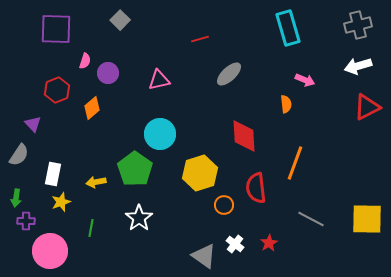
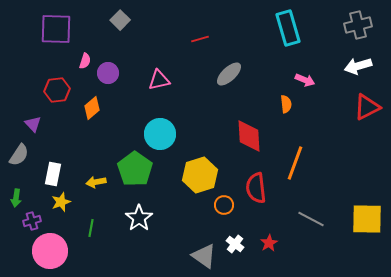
red hexagon: rotated 15 degrees clockwise
red diamond: moved 5 px right
yellow hexagon: moved 2 px down
purple cross: moved 6 px right; rotated 18 degrees counterclockwise
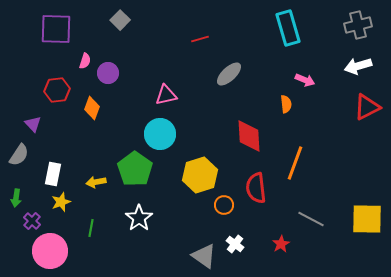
pink triangle: moved 7 px right, 15 px down
orange diamond: rotated 30 degrees counterclockwise
purple cross: rotated 30 degrees counterclockwise
red star: moved 12 px right, 1 px down
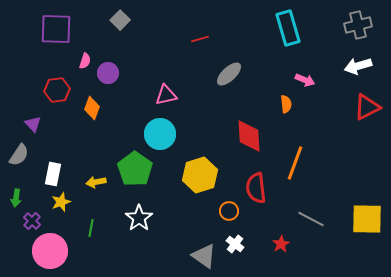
orange circle: moved 5 px right, 6 px down
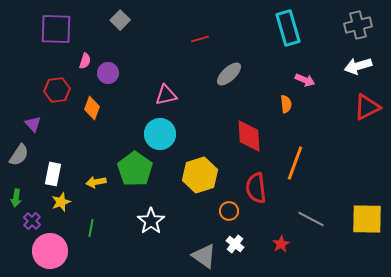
white star: moved 12 px right, 3 px down
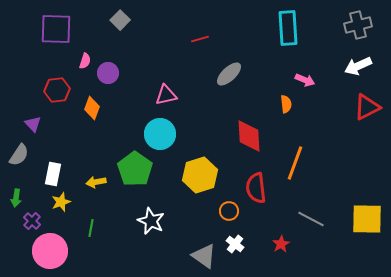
cyan rectangle: rotated 12 degrees clockwise
white arrow: rotated 8 degrees counterclockwise
white star: rotated 12 degrees counterclockwise
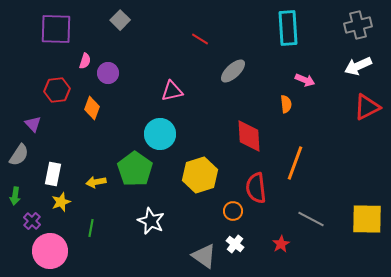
red line: rotated 48 degrees clockwise
gray ellipse: moved 4 px right, 3 px up
pink triangle: moved 6 px right, 4 px up
green arrow: moved 1 px left, 2 px up
orange circle: moved 4 px right
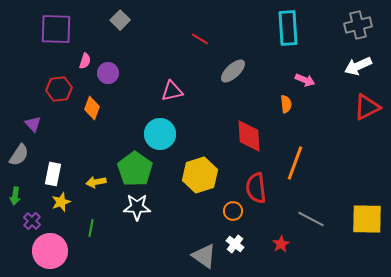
red hexagon: moved 2 px right, 1 px up
white star: moved 14 px left, 14 px up; rotated 24 degrees counterclockwise
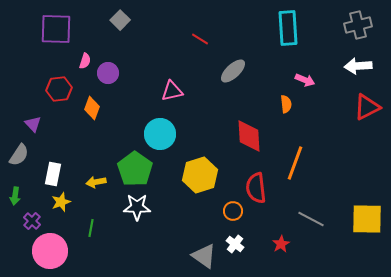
white arrow: rotated 20 degrees clockwise
